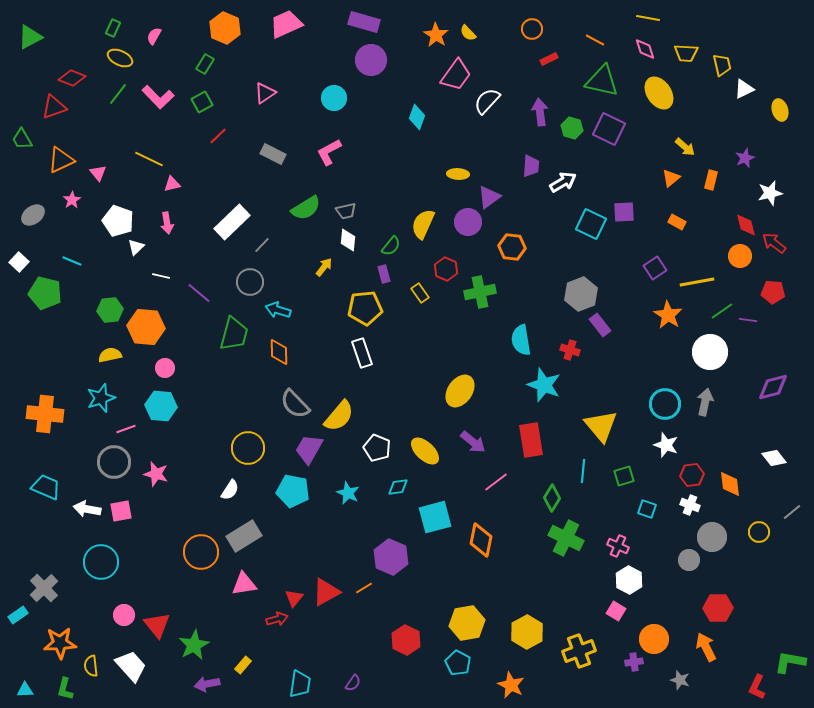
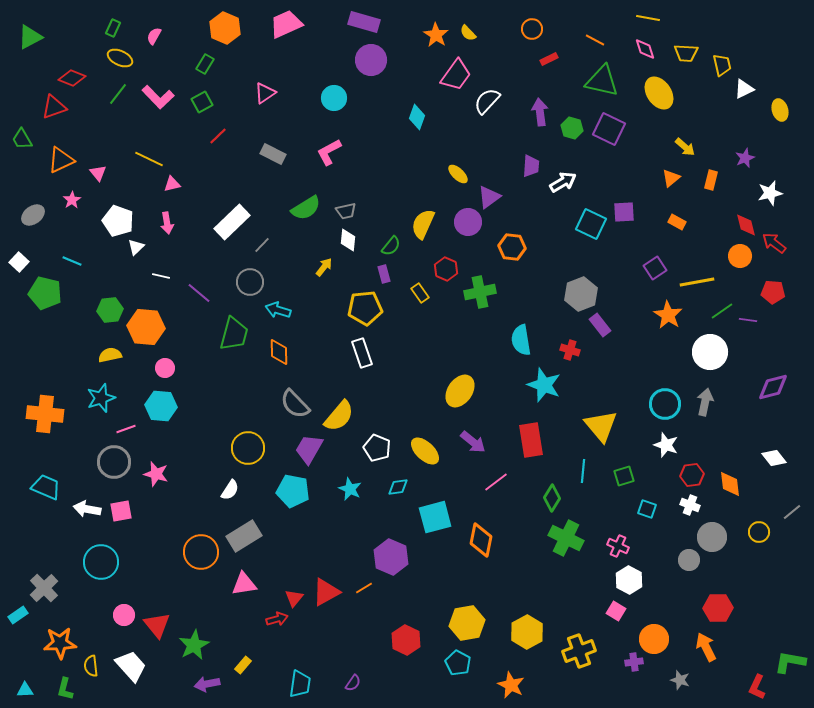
yellow ellipse at (458, 174): rotated 40 degrees clockwise
cyan star at (348, 493): moved 2 px right, 4 px up
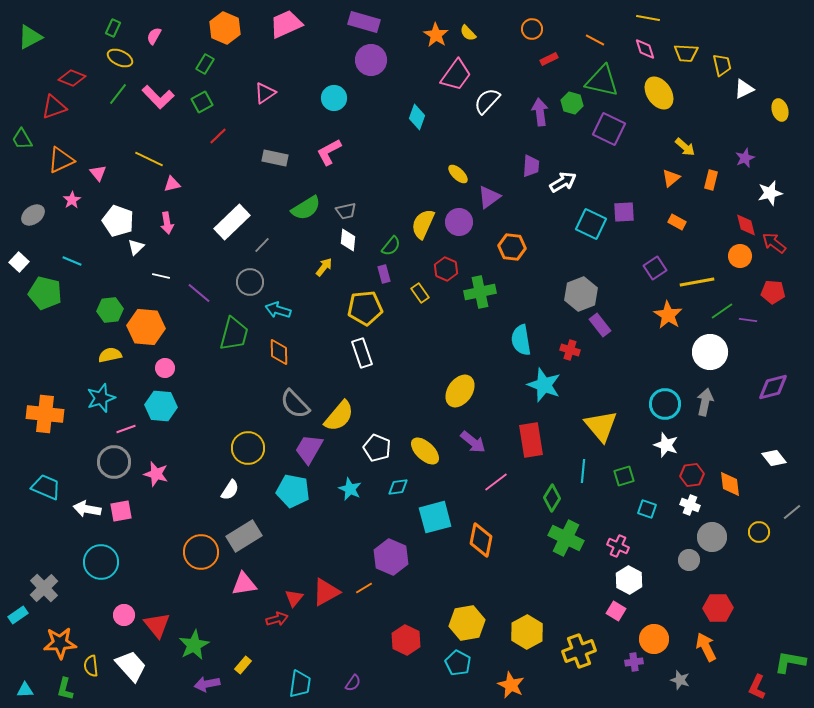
green hexagon at (572, 128): moved 25 px up
gray rectangle at (273, 154): moved 2 px right, 4 px down; rotated 15 degrees counterclockwise
purple circle at (468, 222): moved 9 px left
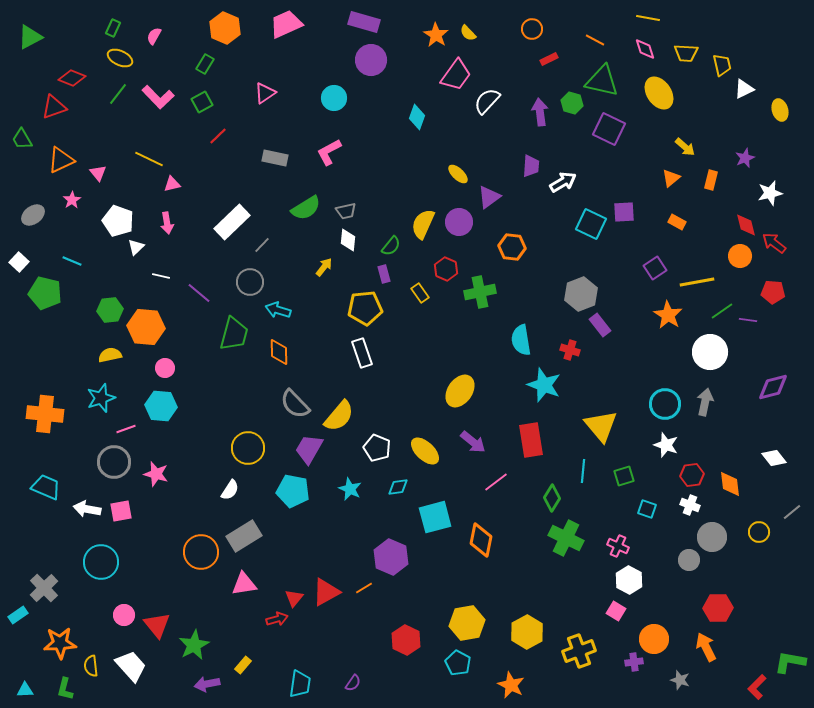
red L-shape at (757, 687): rotated 20 degrees clockwise
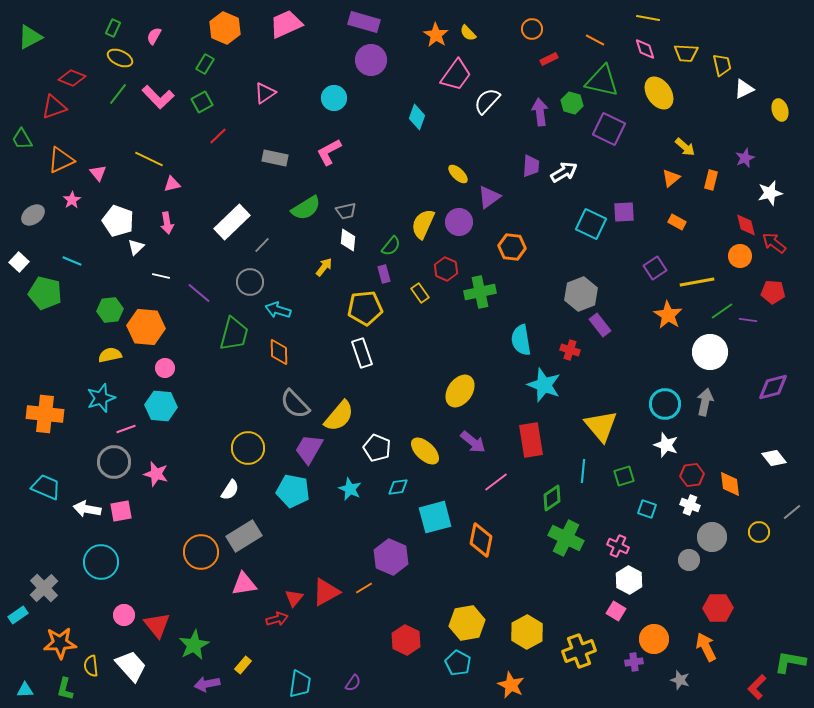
white arrow at (563, 182): moved 1 px right, 10 px up
green diamond at (552, 498): rotated 24 degrees clockwise
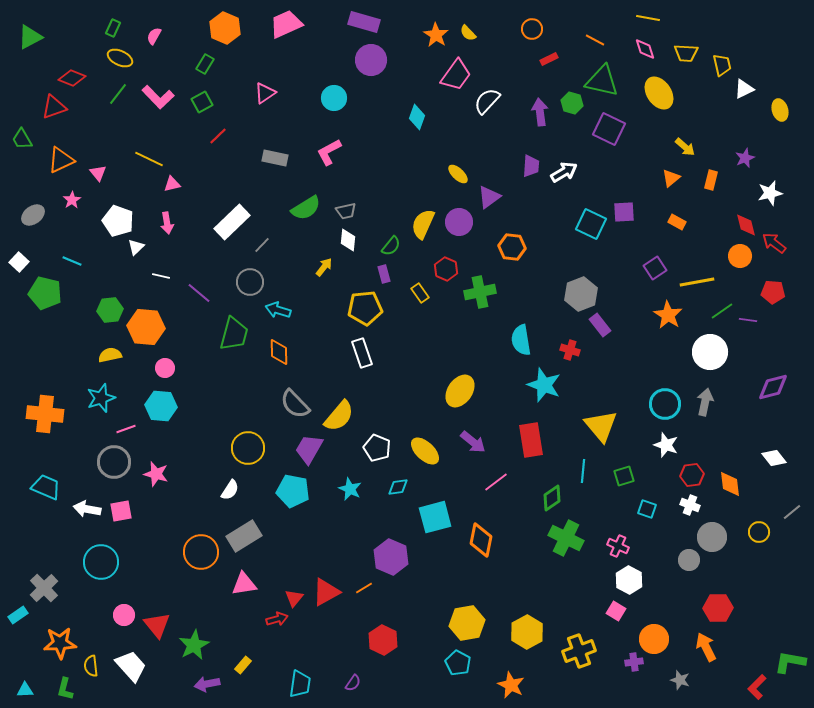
red hexagon at (406, 640): moved 23 px left
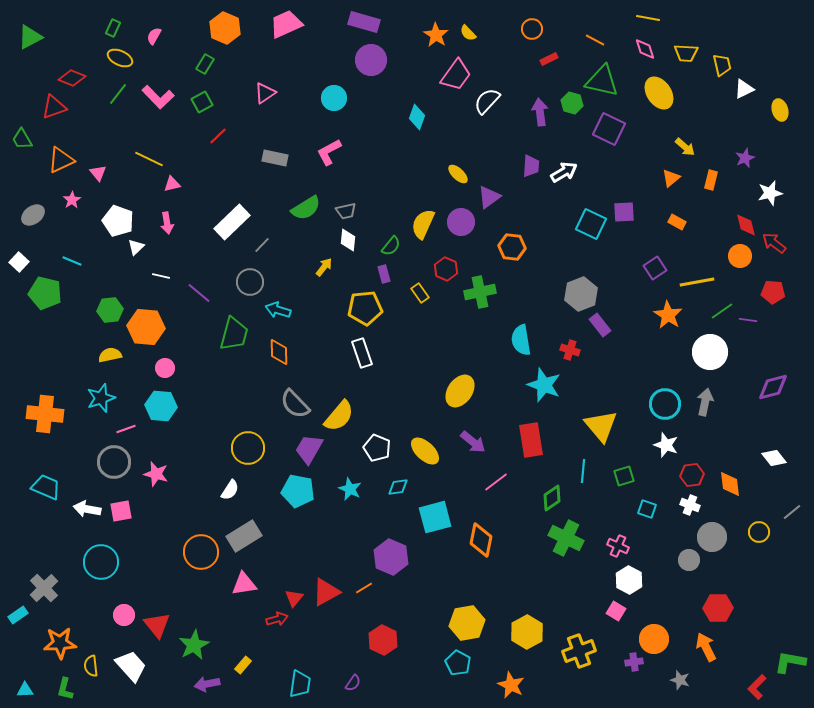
purple circle at (459, 222): moved 2 px right
cyan pentagon at (293, 491): moved 5 px right
